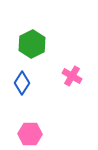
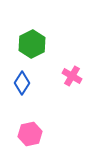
pink hexagon: rotated 15 degrees counterclockwise
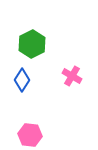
blue diamond: moved 3 px up
pink hexagon: moved 1 px down; rotated 20 degrees clockwise
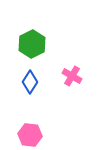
blue diamond: moved 8 px right, 2 px down
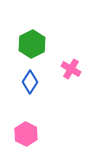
pink cross: moved 1 px left, 7 px up
pink hexagon: moved 4 px left, 1 px up; rotated 20 degrees clockwise
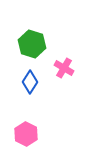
green hexagon: rotated 16 degrees counterclockwise
pink cross: moved 7 px left, 1 px up
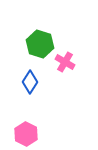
green hexagon: moved 8 px right
pink cross: moved 1 px right, 6 px up
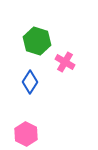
green hexagon: moved 3 px left, 3 px up
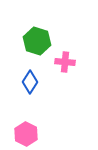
pink cross: rotated 24 degrees counterclockwise
